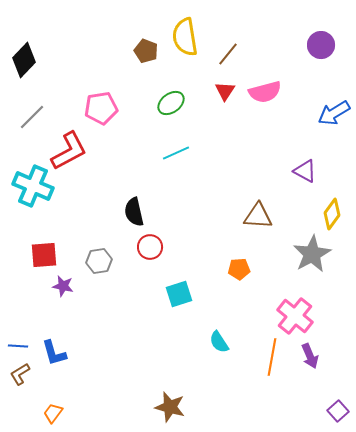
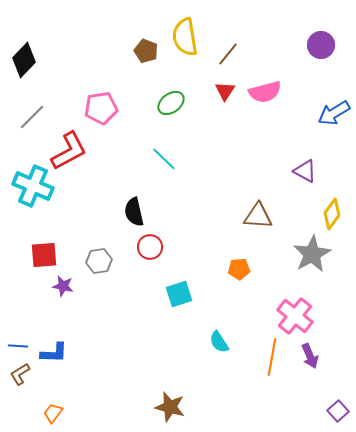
cyan line: moved 12 px left, 6 px down; rotated 68 degrees clockwise
blue L-shape: rotated 72 degrees counterclockwise
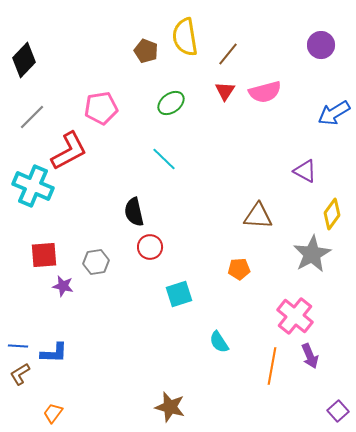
gray hexagon: moved 3 px left, 1 px down
orange line: moved 9 px down
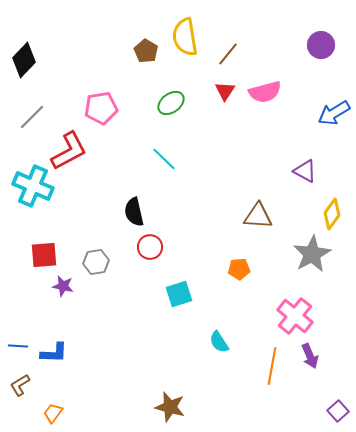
brown pentagon: rotated 10 degrees clockwise
brown L-shape: moved 11 px down
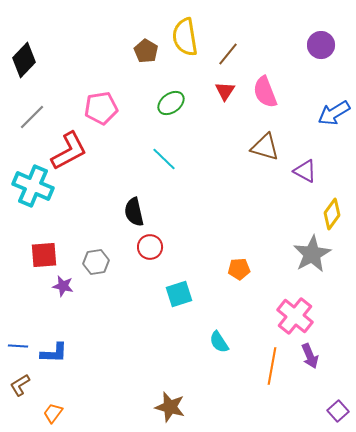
pink semicircle: rotated 84 degrees clockwise
brown triangle: moved 7 px right, 69 px up; rotated 12 degrees clockwise
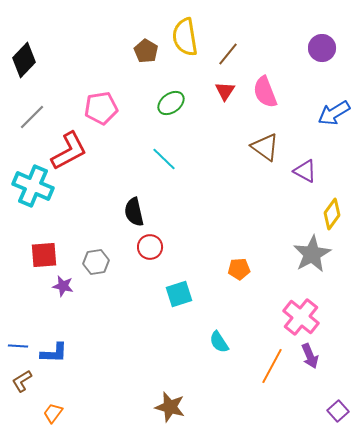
purple circle: moved 1 px right, 3 px down
brown triangle: rotated 20 degrees clockwise
pink cross: moved 6 px right, 1 px down
orange line: rotated 18 degrees clockwise
brown L-shape: moved 2 px right, 4 px up
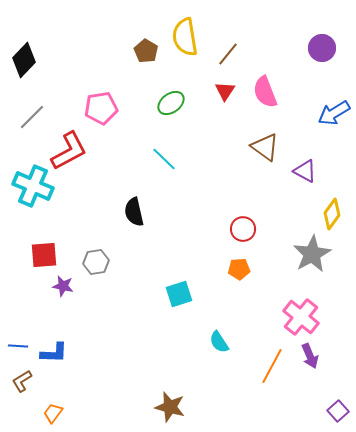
red circle: moved 93 px right, 18 px up
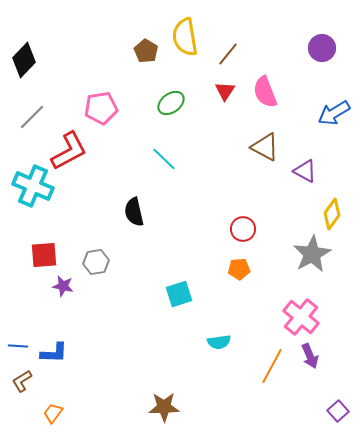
brown triangle: rotated 8 degrees counterclockwise
cyan semicircle: rotated 65 degrees counterclockwise
brown star: moved 6 px left; rotated 16 degrees counterclockwise
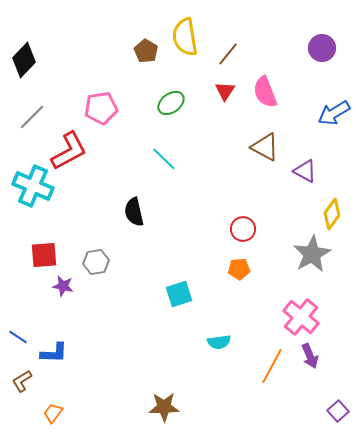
blue line: moved 9 px up; rotated 30 degrees clockwise
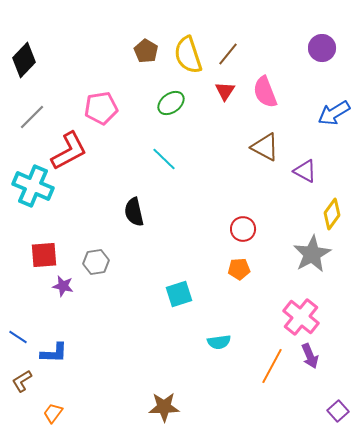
yellow semicircle: moved 3 px right, 18 px down; rotated 9 degrees counterclockwise
